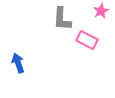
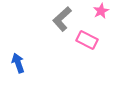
gray L-shape: rotated 45 degrees clockwise
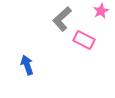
pink rectangle: moved 3 px left
blue arrow: moved 9 px right, 2 px down
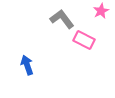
gray L-shape: rotated 95 degrees clockwise
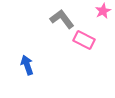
pink star: moved 2 px right
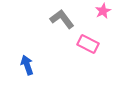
pink rectangle: moved 4 px right, 4 px down
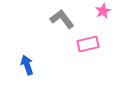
pink rectangle: rotated 40 degrees counterclockwise
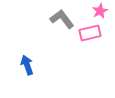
pink star: moved 3 px left
pink rectangle: moved 2 px right, 11 px up
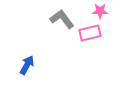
pink star: rotated 28 degrees clockwise
blue arrow: rotated 48 degrees clockwise
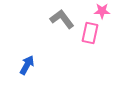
pink star: moved 2 px right
pink rectangle: rotated 65 degrees counterclockwise
